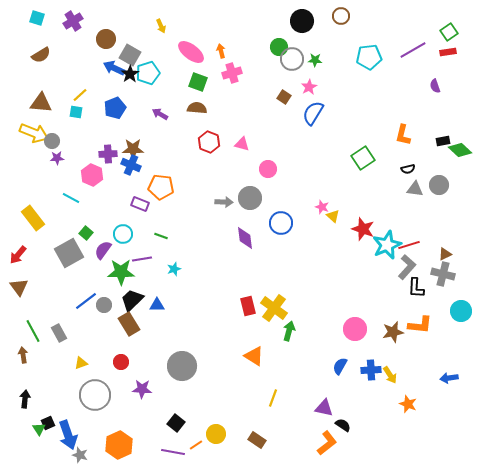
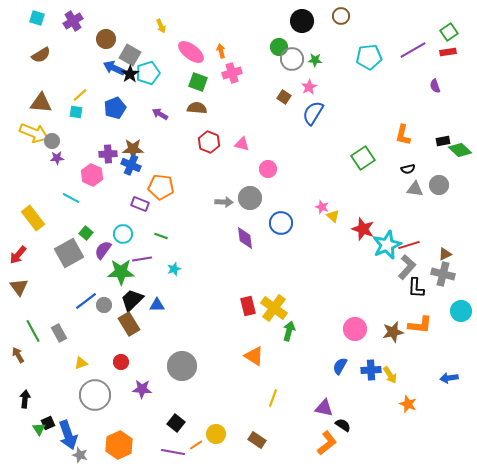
brown arrow at (23, 355): moved 5 px left; rotated 21 degrees counterclockwise
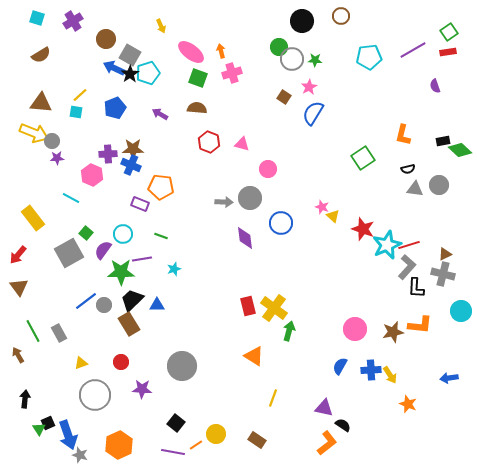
green square at (198, 82): moved 4 px up
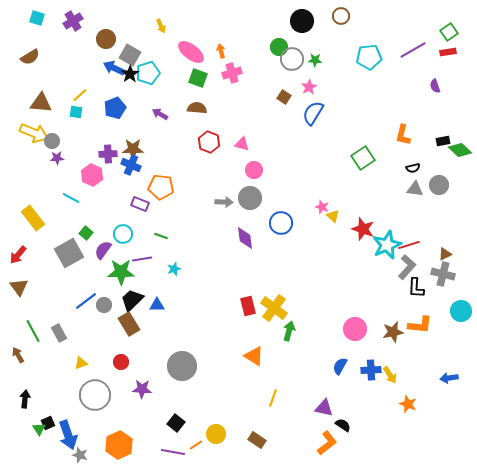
brown semicircle at (41, 55): moved 11 px left, 2 px down
pink circle at (268, 169): moved 14 px left, 1 px down
black semicircle at (408, 169): moved 5 px right, 1 px up
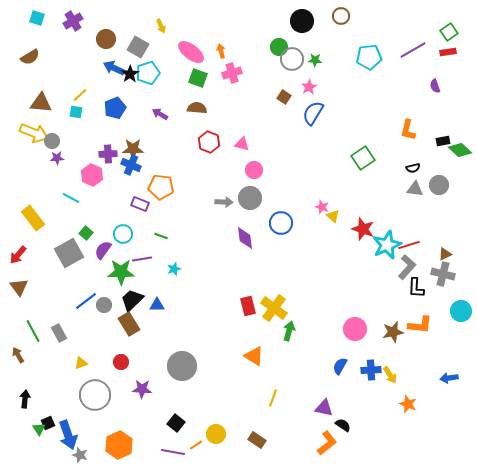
gray square at (130, 55): moved 8 px right, 8 px up
orange L-shape at (403, 135): moved 5 px right, 5 px up
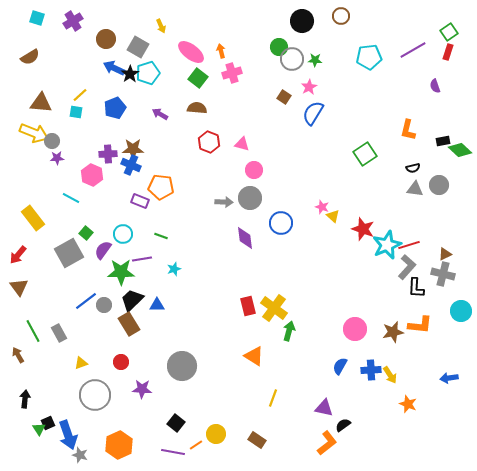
red rectangle at (448, 52): rotated 63 degrees counterclockwise
green square at (198, 78): rotated 18 degrees clockwise
green square at (363, 158): moved 2 px right, 4 px up
purple rectangle at (140, 204): moved 3 px up
black semicircle at (343, 425): rotated 70 degrees counterclockwise
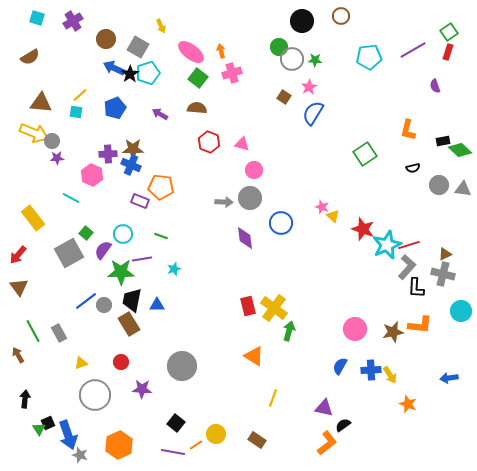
gray triangle at (415, 189): moved 48 px right
black trapezoid at (132, 300): rotated 35 degrees counterclockwise
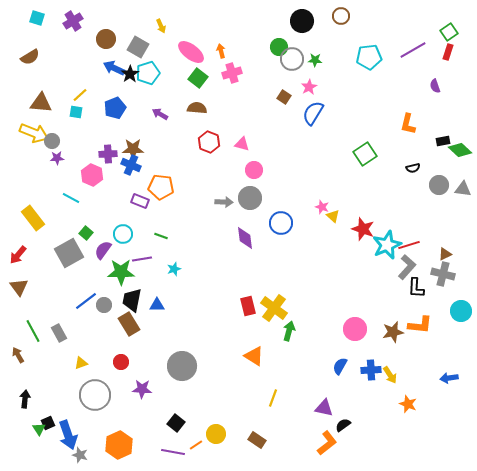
orange L-shape at (408, 130): moved 6 px up
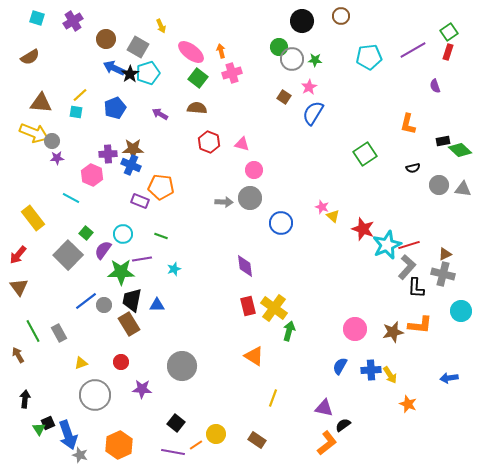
purple diamond at (245, 238): moved 28 px down
gray square at (69, 253): moved 1 px left, 2 px down; rotated 16 degrees counterclockwise
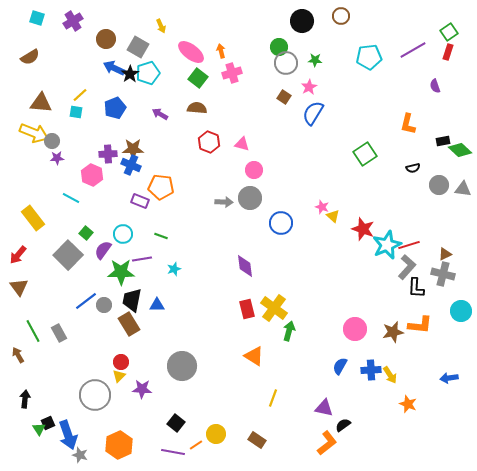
gray circle at (292, 59): moved 6 px left, 4 px down
red rectangle at (248, 306): moved 1 px left, 3 px down
yellow triangle at (81, 363): moved 38 px right, 13 px down; rotated 24 degrees counterclockwise
